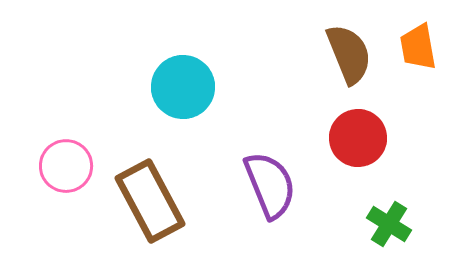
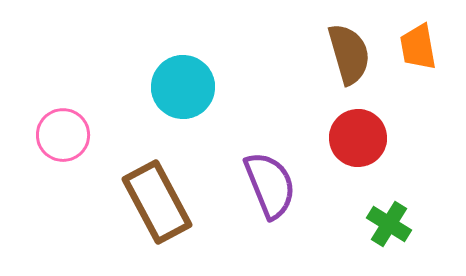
brown semicircle: rotated 6 degrees clockwise
pink circle: moved 3 px left, 31 px up
brown rectangle: moved 7 px right, 1 px down
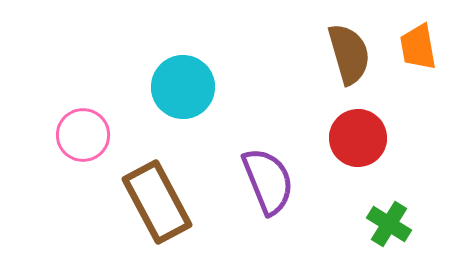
pink circle: moved 20 px right
purple semicircle: moved 2 px left, 4 px up
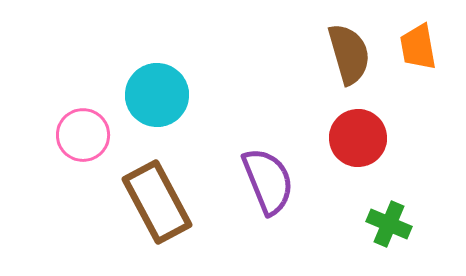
cyan circle: moved 26 px left, 8 px down
green cross: rotated 9 degrees counterclockwise
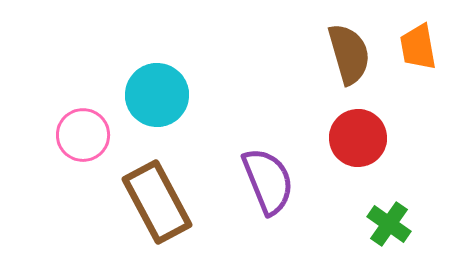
green cross: rotated 12 degrees clockwise
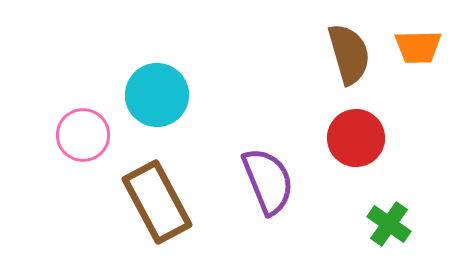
orange trapezoid: rotated 81 degrees counterclockwise
red circle: moved 2 px left
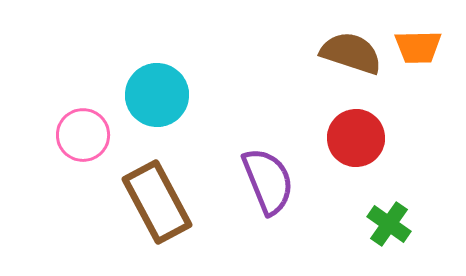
brown semicircle: moved 2 px right, 1 px up; rotated 56 degrees counterclockwise
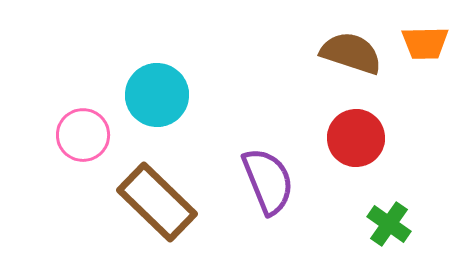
orange trapezoid: moved 7 px right, 4 px up
brown rectangle: rotated 18 degrees counterclockwise
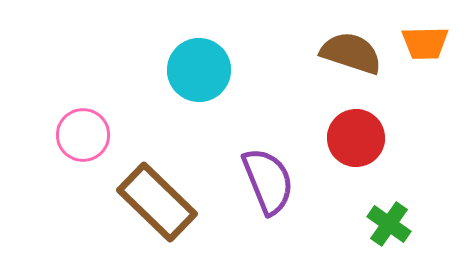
cyan circle: moved 42 px right, 25 px up
